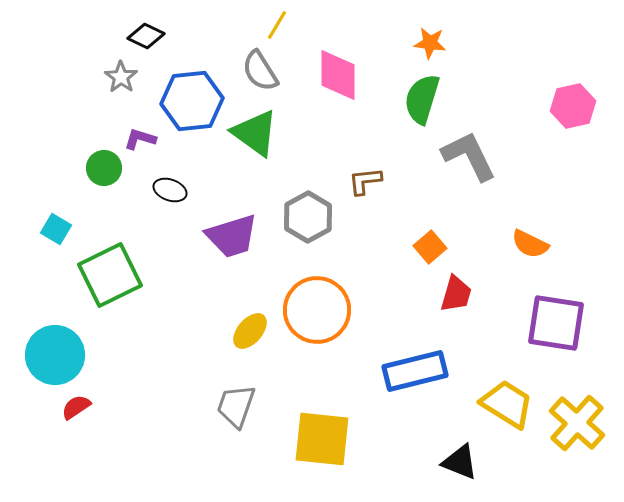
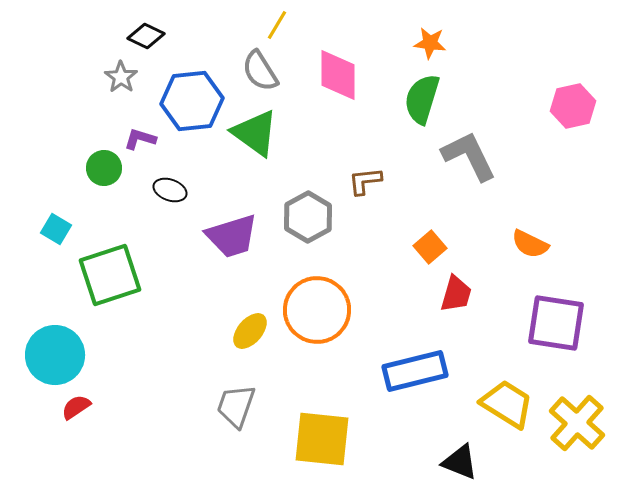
green square: rotated 8 degrees clockwise
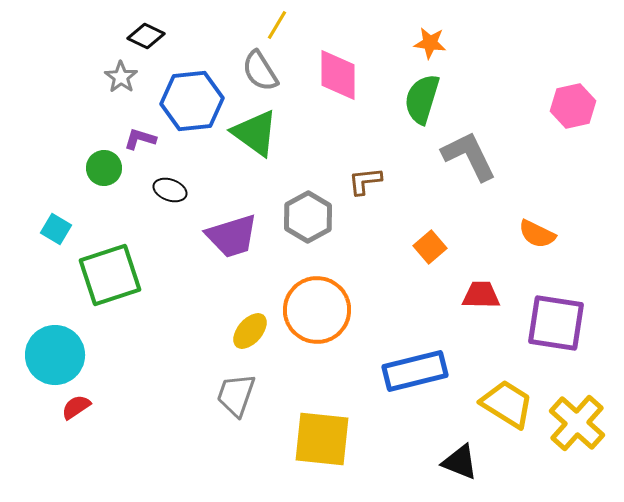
orange semicircle: moved 7 px right, 10 px up
red trapezoid: moved 25 px right, 1 px down; rotated 105 degrees counterclockwise
gray trapezoid: moved 11 px up
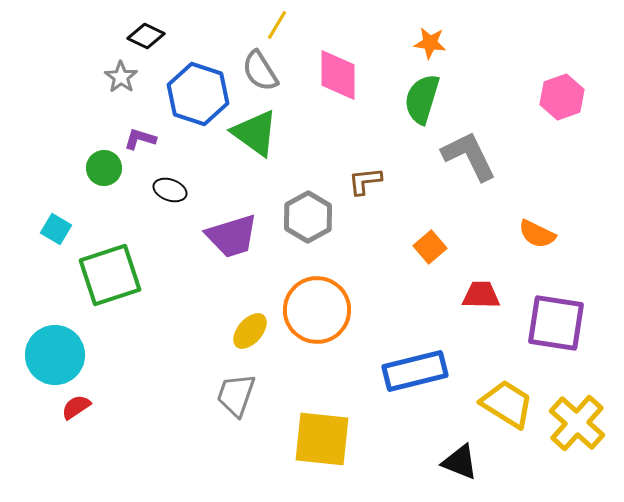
blue hexagon: moved 6 px right, 7 px up; rotated 24 degrees clockwise
pink hexagon: moved 11 px left, 9 px up; rotated 6 degrees counterclockwise
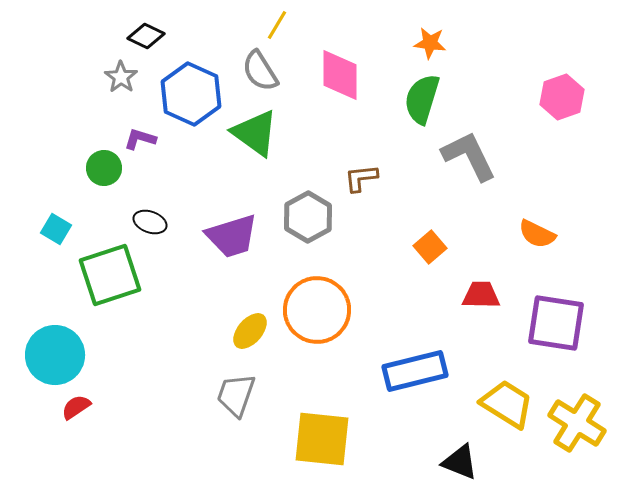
pink diamond: moved 2 px right
blue hexagon: moved 7 px left; rotated 6 degrees clockwise
brown L-shape: moved 4 px left, 3 px up
black ellipse: moved 20 px left, 32 px down
yellow cross: rotated 10 degrees counterclockwise
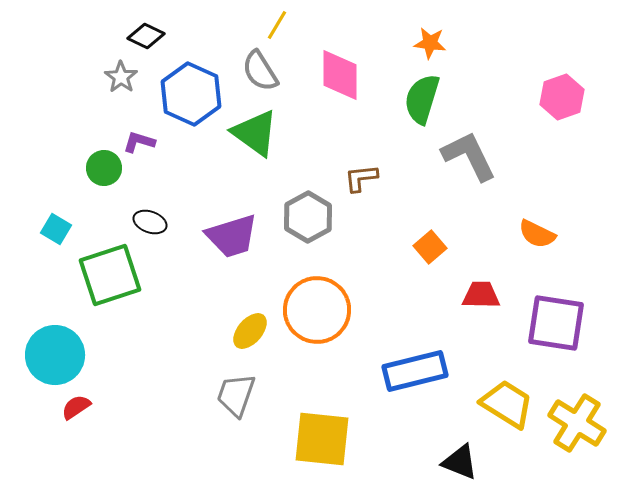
purple L-shape: moved 1 px left, 3 px down
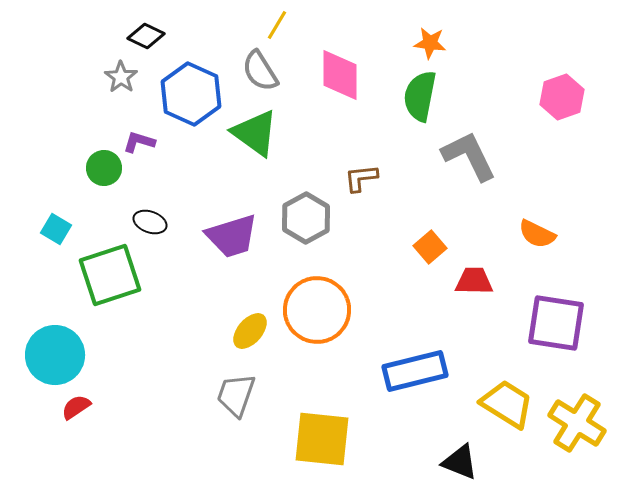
green semicircle: moved 2 px left, 3 px up; rotated 6 degrees counterclockwise
gray hexagon: moved 2 px left, 1 px down
red trapezoid: moved 7 px left, 14 px up
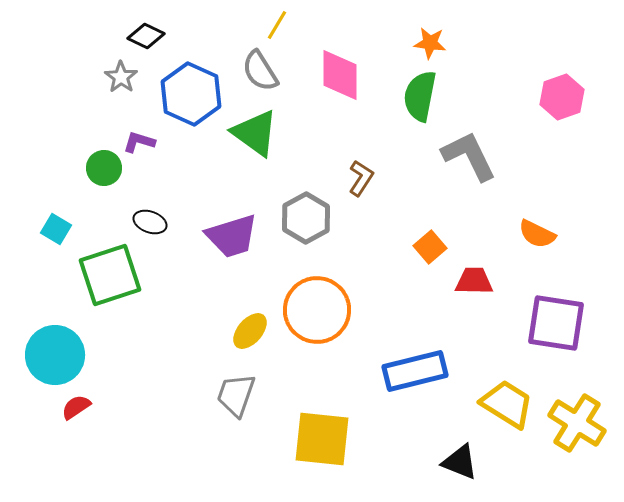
brown L-shape: rotated 129 degrees clockwise
